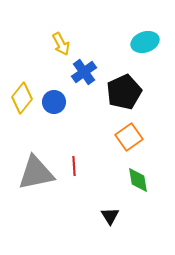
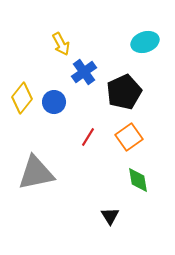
red line: moved 14 px right, 29 px up; rotated 36 degrees clockwise
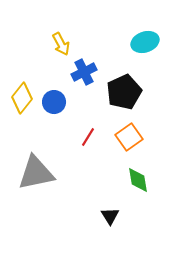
blue cross: rotated 10 degrees clockwise
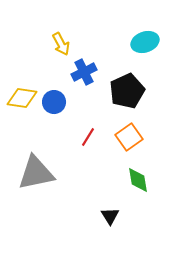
black pentagon: moved 3 px right, 1 px up
yellow diamond: rotated 60 degrees clockwise
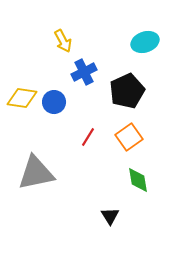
yellow arrow: moved 2 px right, 3 px up
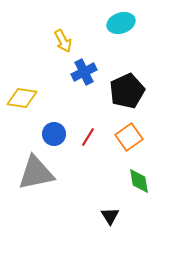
cyan ellipse: moved 24 px left, 19 px up
blue circle: moved 32 px down
green diamond: moved 1 px right, 1 px down
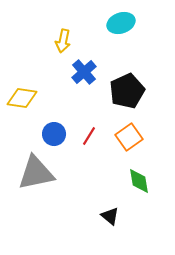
yellow arrow: rotated 40 degrees clockwise
blue cross: rotated 15 degrees counterclockwise
red line: moved 1 px right, 1 px up
black triangle: rotated 18 degrees counterclockwise
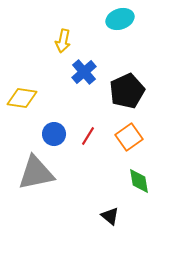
cyan ellipse: moved 1 px left, 4 px up
red line: moved 1 px left
